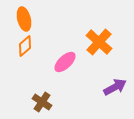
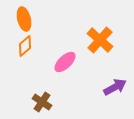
orange cross: moved 1 px right, 2 px up
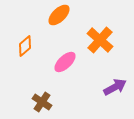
orange ellipse: moved 35 px right, 4 px up; rotated 60 degrees clockwise
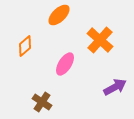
pink ellipse: moved 2 px down; rotated 15 degrees counterclockwise
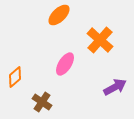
orange diamond: moved 10 px left, 31 px down
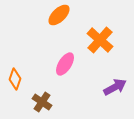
orange diamond: moved 2 px down; rotated 30 degrees counterclockwise
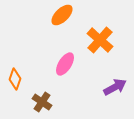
orange ellipse: moved 3 px right
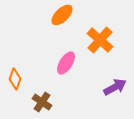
pink ellipse: moved 1 px right, 1 px up
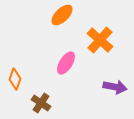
purple arrow: rotated 40 degrees clockwise
brown cross: moved 1 px left, 1 px down
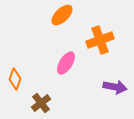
orange cross: rotated 28 degrees clockwise
brown cross: rotated 18 degrees clockwise
